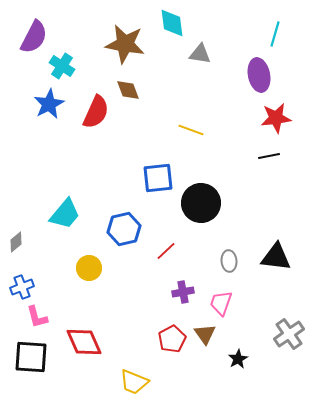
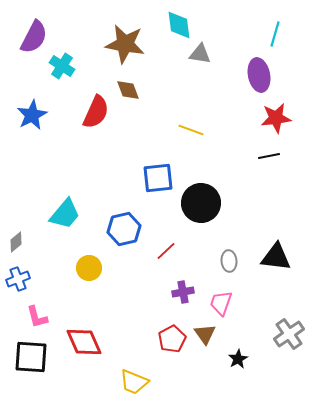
cyan diamond: moved 7 px right, 2 px down
blue star: moved 17 px left, 11 px down
blue cross: moved 4 px left, 8 px up
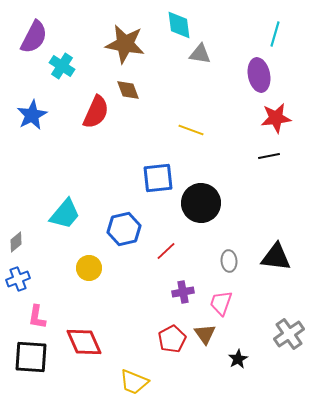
pink L-shape: rotated 25 degrees clockwise
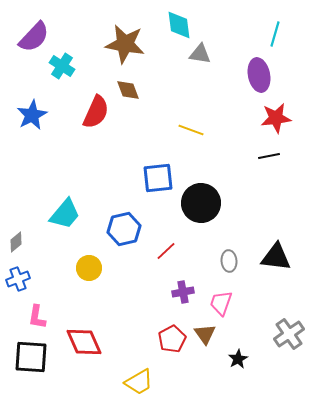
purple semicircle: rotated 16 degrees clockwise
yellow trapezoid: moved 5 px right; rotated 52 degrees counterclockwise
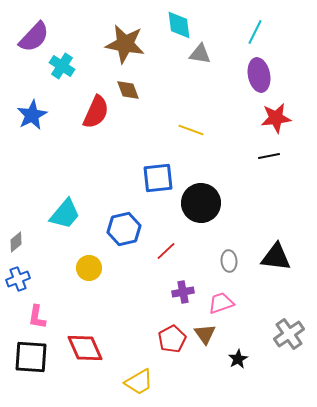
cyan line: moved 20 px left, 2 px up; rotated 10 degrees clockwise
pink trapezoid: rotated 52 degrees clockwise
red diamond: moved 1 px right, 6 px down
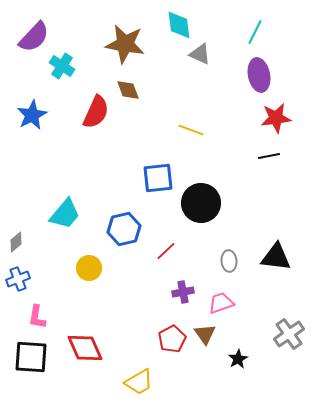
gray triangle: rotated 15 degrees clockwise
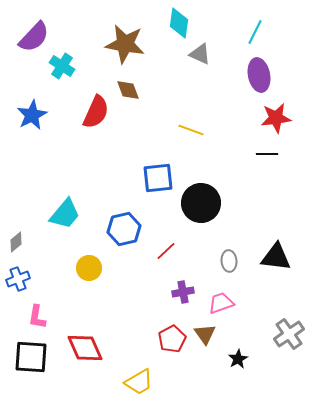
cyan diamond: moved 2 px up; rotated 16 degrees clockwise
black line: moved 2 px left, 2 px up; rotated 10 degrees clockwise
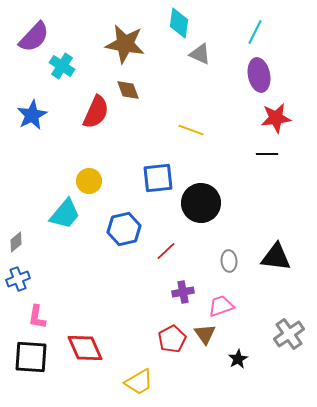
yellow circle: moved 87 px up
pink trapezoid: moved 3 px down
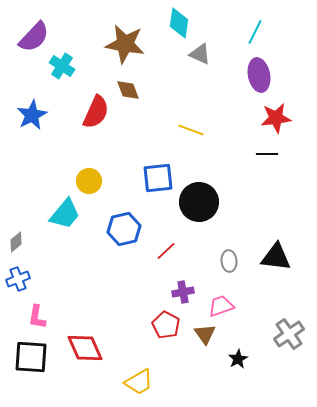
black circle: moved 2 px left, 1 px up
red pentagon: moved 6 px left, 14 px up; rotated 16 degrees counterclockwise
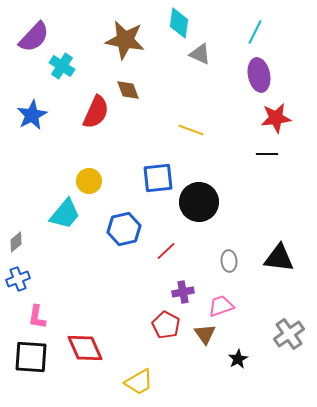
brown star: moved 4 px up
black triangle: moved 3 px right, 1 px down
